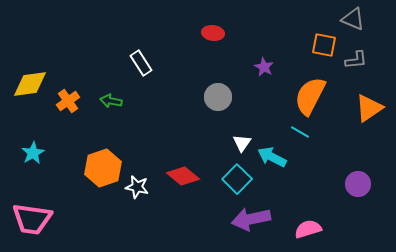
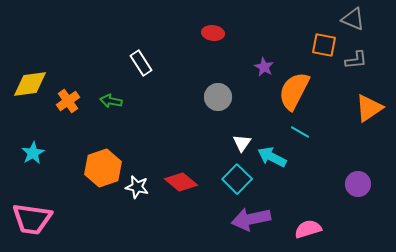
orange semicircle: moved 16 px left, 5 px up
red diamond: moved 2 px left, 6 px down
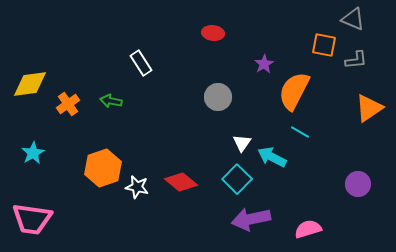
purple star: moved 3 px up; rotated 12 degrees clockwise
orange cross: moved 3 px down
